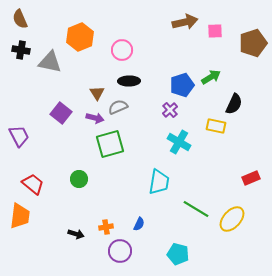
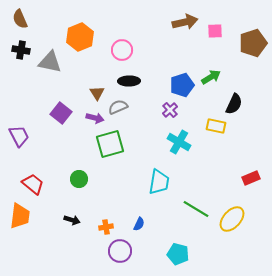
black arrow: moved 4 px left, 14 px up
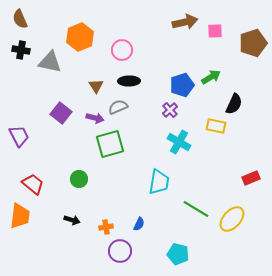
brown triangle: moved 1 px left, 7 px up
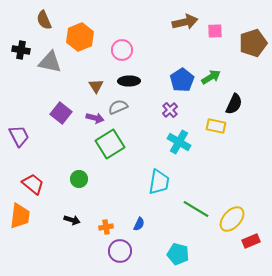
brown semicircle: moved 24 px right, 1 px down
blue pentagon: moved 5 px up; rotated 15 degrees counterclockwise
green square: rotated 16 degrees counterclockwise
red rectangle: moved 63 px down
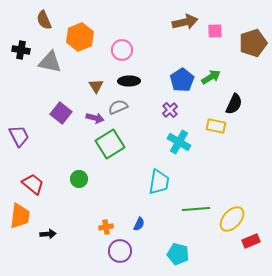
green line: rotated 36 degrees counterclockwise
black arrow: moved 24 px left, 14 px down; rotated 21 degrees counterclockwise
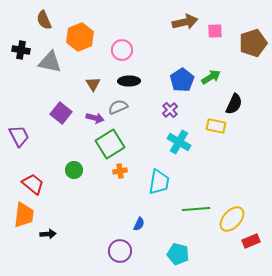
brown triangle: moved 3 px left, 2 px up
green circle: moved 5 px left, 9 px up
orange trapezoid: moved 4 px right, 1 px up
orange cross: moved 14 px right, 56 px up
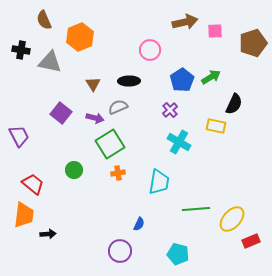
pink circle: moved 28 px right
orange cross: moved 2 px left, 2 px down
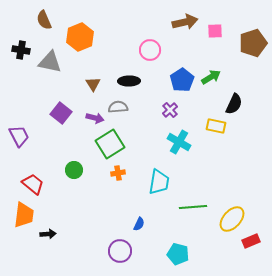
gray semicircle: rotated 18 degrees clockwise
green line: moved 3 px left, 2 px up
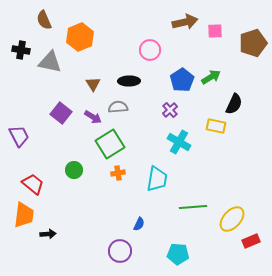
purple arrow: moved 2 px left, 1 px up; rotated 18 degrees clockwise
cyan trapezoid: moved 2 px left, 3 px up
cyan pentagon: rotated 10 degrees counterclockwise
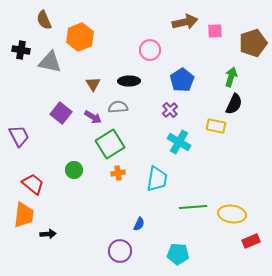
green arrow: moved 20 px right; rotated 42 degrees counterclockwise
yellow ellipse: moved 5 px up; rotated 56 degrees clockwise
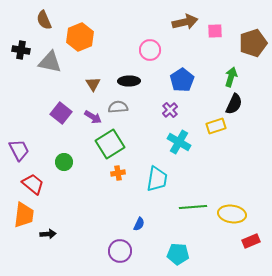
yellow rectangle: rotated 30 degrees counterclockwise
purple trapezoid: moved 14 px down
green circle: moved 10 px left, 8 px up
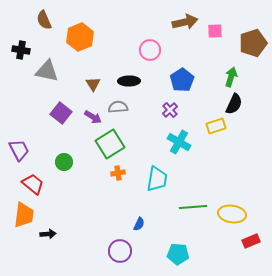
gray triangle: moved 3 px left, 9 px down
